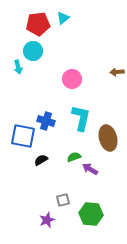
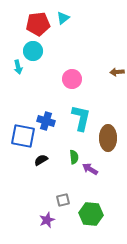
brown ellipse: rotated 15 degrees clockwise
green semicircle: rotated 104 degrees clockwise
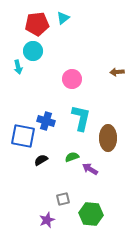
red pentagon: moved 1 px left
green semicircle: moved 2 px left; rotated 104 degrees counterclockwise
gray square: moved 1 px up
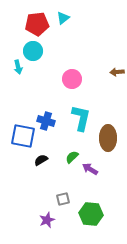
green semicircle: rotated 24 degrees counterclockwise
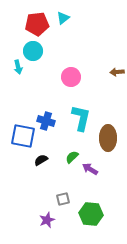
pink circle: moved 1 px left, 2 px up
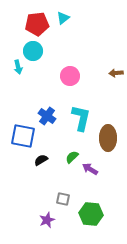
brown arrow: moved 1 px left, 1 px down
pink circle: moved 1 px left, 1 px up
blue cross: moved 1 px right, 5 px up; rotated 18 degrees clockwise
gray square: rotated 24 degrees clockwise
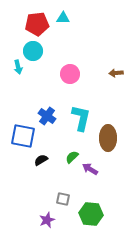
cyan triangle: rotated 40 degrees clockwise
pink circle: moved 2 px up
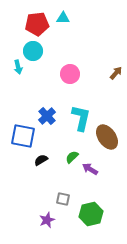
brown arrow: rotated 136 degrees clockwise
blue cross: rotated 12 degrees clockwise
brown ellipse: moved 1 px left, 1 px up; rotated 35 degrees counterclockwise
green hexagon: rotated 20 degrees counterclockwise
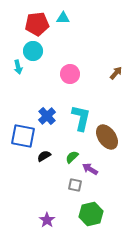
black semicircle: moved 3 px right, 4 px up
gray square: moved 12 px right, 14 px up
purple star: rotated 14 degrees counterclockwise
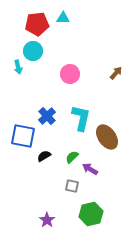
gray square: moved 3 px left, 1 px down
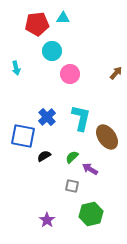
cyan circle: moved 19 px right
cyan arrow: moved 2 px left, 1 px down
blue cross: moved 1 px down
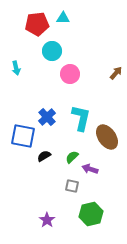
purple arrow: rotated 14 degrees counterclockwise
